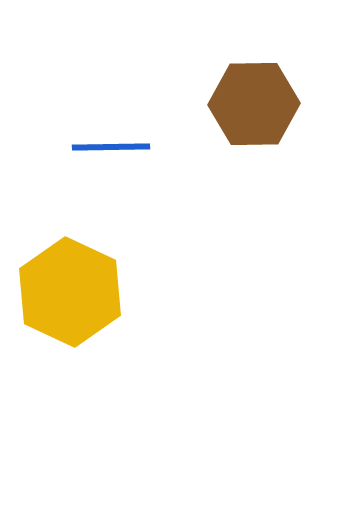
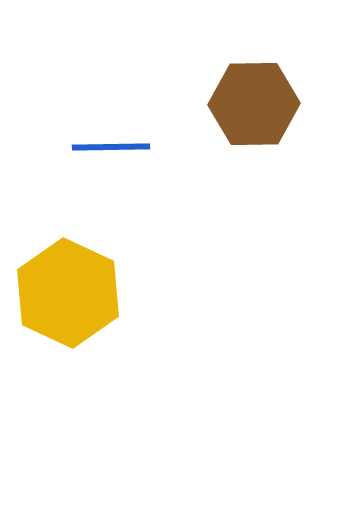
yellow hexagon: moved 2 px left, 1 px down
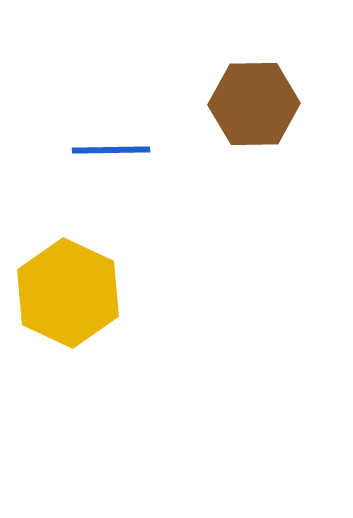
blue line: moved 3 px down
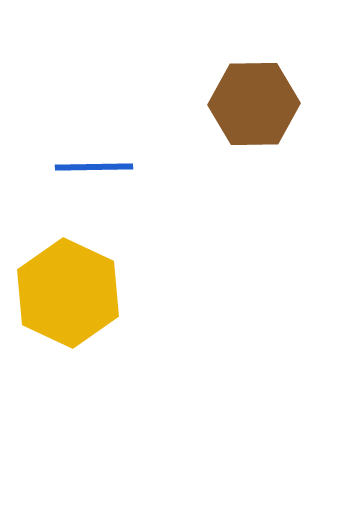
blue line: moved 17 px left, 17 px down
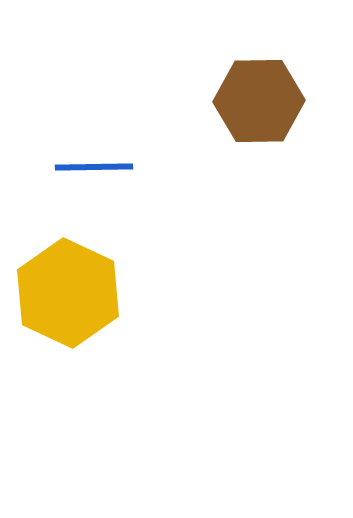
brown hexagon: moved 5 px right, 3 px up
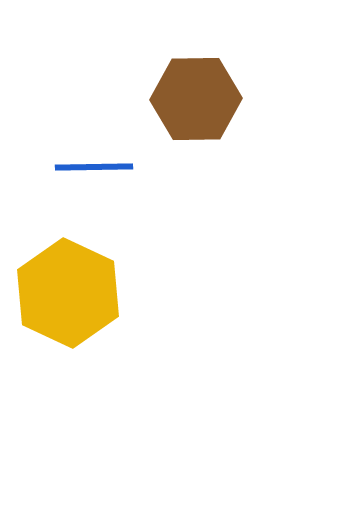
brown hexagon: moved 63 px left, 2 px up
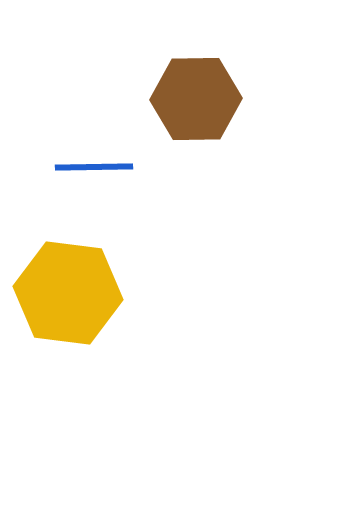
yellow hexagon: rotated 18 degrees counterclockwise
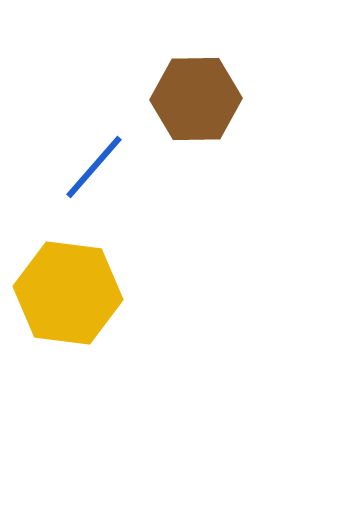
blue line: rotated 48 degrees counterclockwise
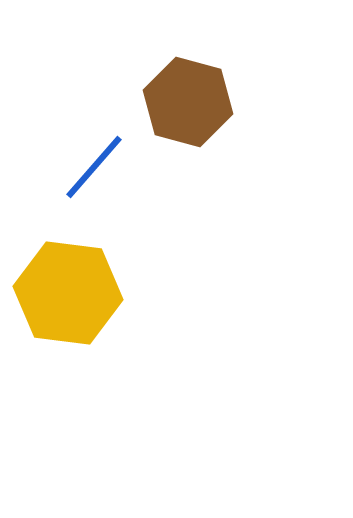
brown hexagon: moved 8 px left, 3 px down; rotated 16 degrees clockwise
